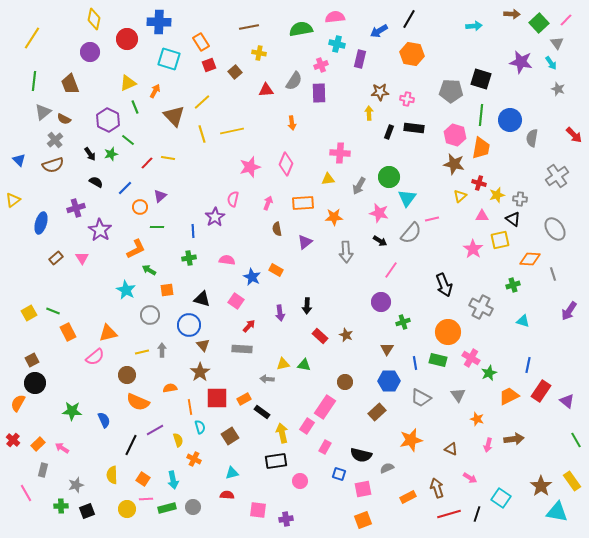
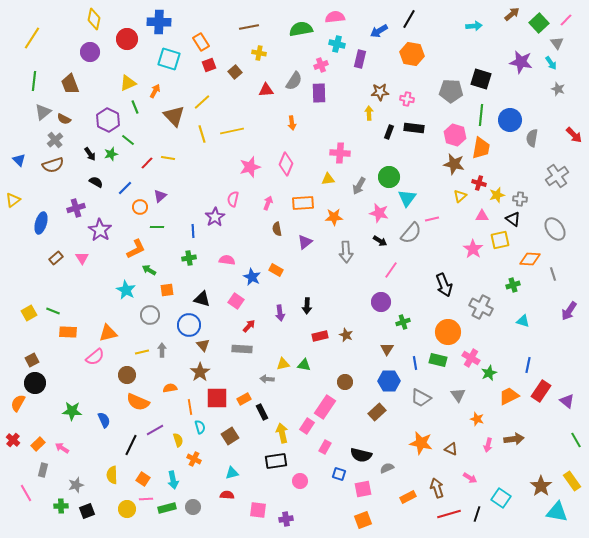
brown arrow at (512, 14): rotated 42 degrees counterclockwise
orange rectangle at (68, 332): rotated 60 degrees counterclockwise
red rectangle at (320, 336): rotated 56 degrees counterclockwise
black rectangle at (262, 412): rotated 28 degrees clockwise
orange star at (411, 440): moved 10 px right, 3 px down; rotated 25 degrees clockwise
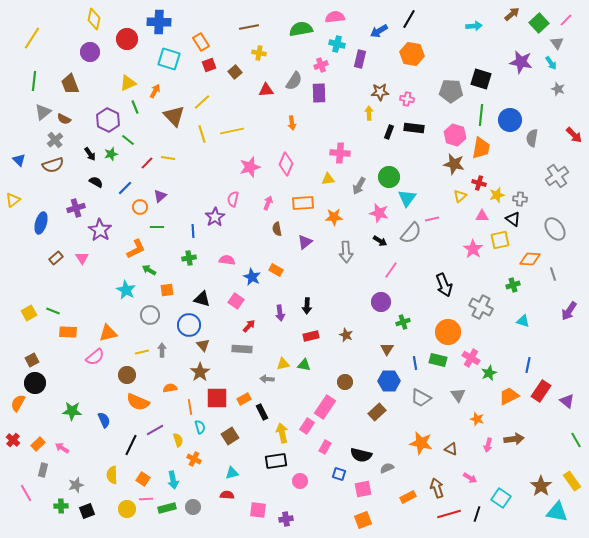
red rectangle at (320, 336): moved 9 px left
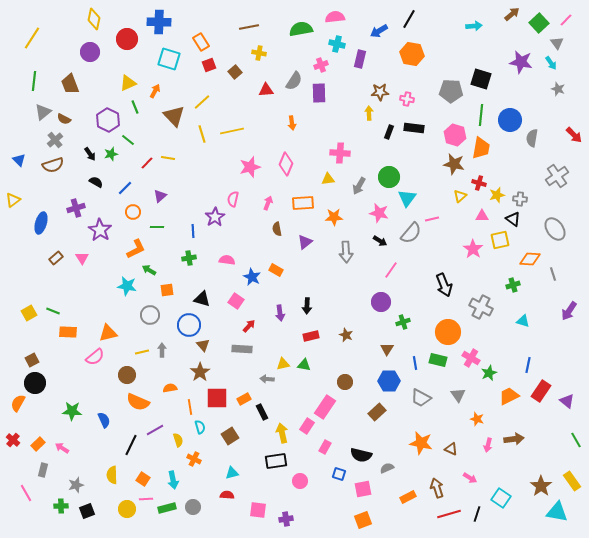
orange circle at (140, 207): moved 7 px left, 5 px down
cyan star at (126, 290): moved 1 px right, 4 px up; rotated 18 degrees counterclockwise
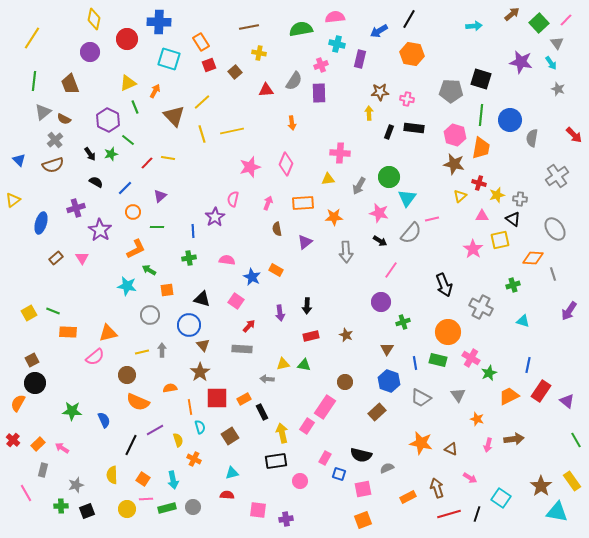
orange diamond at (530, 259): moved 3 px right, 1 px up
blue hexagon at (389, 381): rotated 20 degrees clockwise
pink rectangle at (325, 447): moved 11 px down
